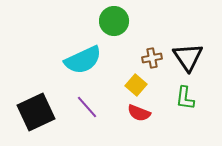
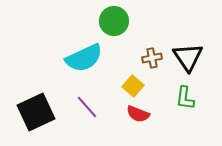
cyan semicircle: moved 1 px right, 2 px up
yellow square: moved 3 px left, 1 px down
red semicircle: moved 1 px left, 1 px down
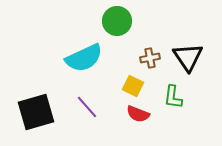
green circle: moved 3 px right
brown cross: moved 2 px left
yellow square: rotated 15 degrees counterclockwise
green L-shape: moved 12 px left, 1 px up
black square: rotated 9 degrees clockwise
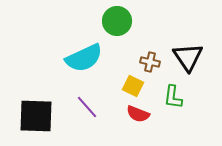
brown cross: moved 4 px down; rotated 24 degrees clockwise
black square: moved 4 px down; rotated 18 degrees clockwise
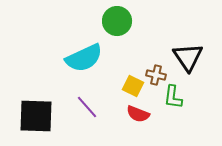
brown cross: moved 6 px right, 13 px down
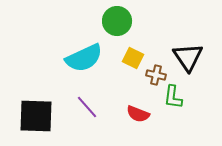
yellow square: moved 28 px up
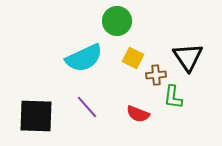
brown cross: rotated 18 degrees counterclockwise
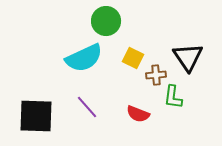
green circle: moved 11 px left
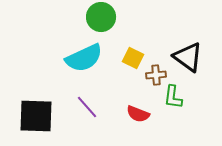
green circle: moved 5 px left, 4 px up
black triangle: rotated 20 degrees counterclockwise
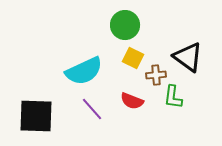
green circle: moved 24 px right, 8 px down
cyan semicircle: moved 13 px down
purple line: moved 5 px right, 2 px down
red semicircle: moved 6 px left, 13 px up
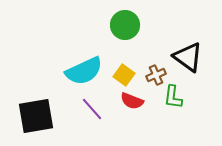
yellow square: moved 9 px left, 17 px down; rotated 10 degrees clockwise
brown cross: rotated 18 degrees counterclockwise
black square: rotated 12 degrees counterclockwise
